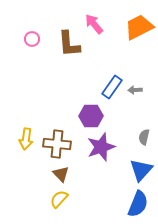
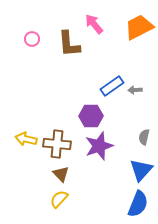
blue rectangle: moved 1 px up; rotated 20 degrees clockwise
yellow arrow: rotated 95 degrees clockwise
purple star: moved 2 px left, 1 px up
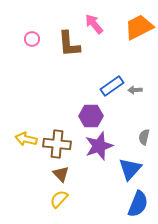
blue triangle: moved 11 px left, 1 px up
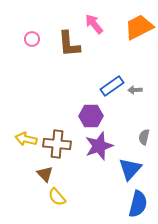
brown triangle: moved 16 px left
yellow semicircle: moved 2 px left, 2 px up; rotated 84 degrees counterclockwise
blue semicircle: rotated 8 degrees counterclockwise
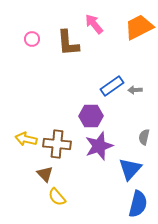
brown L-shape: moved 1 px left, 1 px up
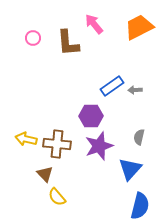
pink circle: moved 1 px right, 1 px up
gray semicircle: moved 5 px left
blue semicircle: moved 2 px right, 2 px down
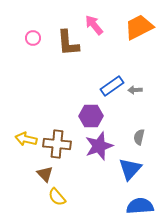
pink arrow: moved 1 px down
blue semicircle: rotated 108 degrees counterclockwise
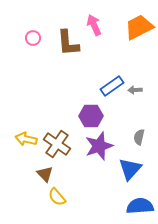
pink arrow: rotated 15 degrees clockwise
brown cross: rotated 28 degrees clockwise
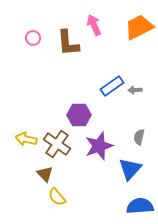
purple hexagon: moved 12 px left, 1 px up
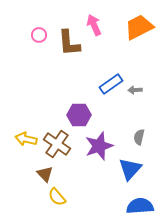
pink circle: moved 6 px right, 3 px up
brown L-shape: moved 1 px right
blue rectangle: moved 1 px left, 2 px up
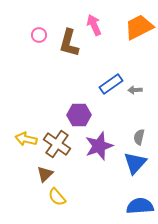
brown L-shape: rotated 20 degrees clockwise
blue triangle: moved 5 px right, 6 px up
brown triangle: rotated 30 degrees clockwise
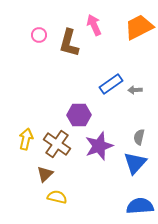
yellow arrow: rotated 90 degrees clockwise
yellow semicircle: rotated 144 degrees clockwise
